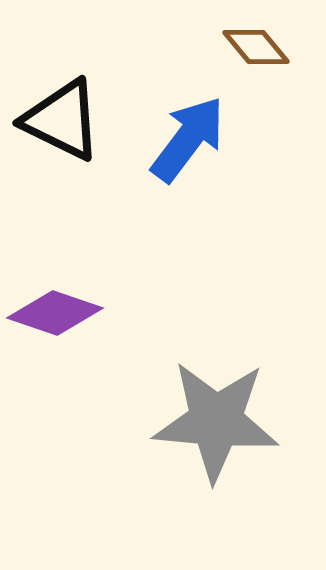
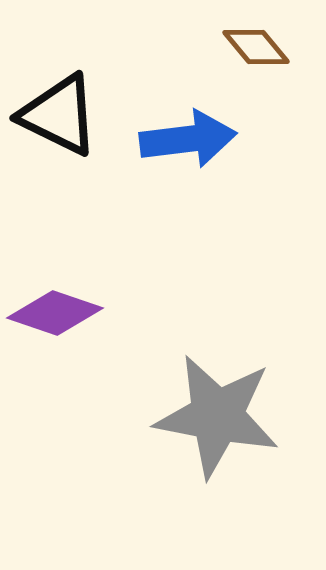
black triangle: moved 3 px left, 5 px up
blue arrow: rotated 46 degrees clockwise
gray star: moved 1 px right, 5 px up; rotated 6 degrees clockwise
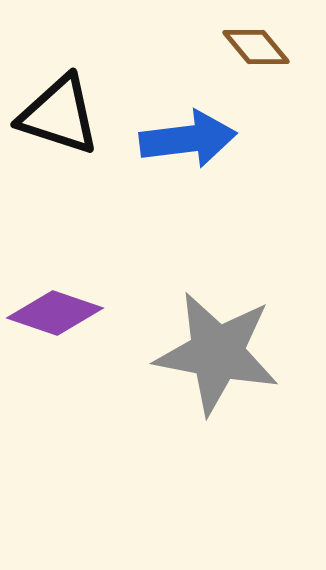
black triangle: rotated 8 degrees counterclockwise
gray star: moved 63 px up
